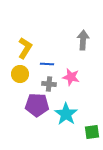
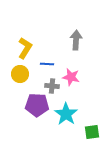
gray arrow: moved 7 px left
gray cross: moved 3 px right, 2 px down
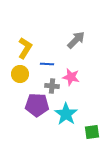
gray arrow: rotated 42 degrees clockwise
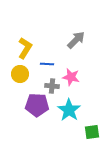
cyan star: moved 3 px right, 4 px up
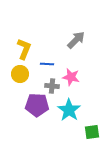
yellow L-shape: moved 1 px left, 1 px down; rotated 10 degrees counterclockwise
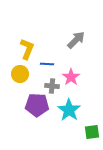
yellow L-shape: moved 3 px right
pink star: rotated 24 degrees clockwise
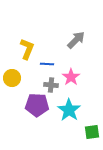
yellow circle: moved 8 px left, 4 px down
gray cross: moved 1 px left, 1 px up
